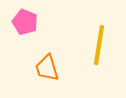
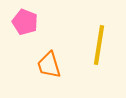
orange trapezoid: moved 2 px right, 3 px up
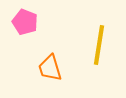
orange trapezoid: moved 1 px right, 3 px down
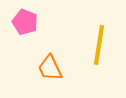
orange trapezoid: rotated 8 degrees counterclockwise
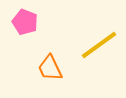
yellow line: rotated 45 degrees clockwise
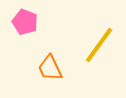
yellow line: rotated 18 degrees counterclockwise
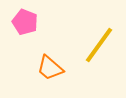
orange trapezoid: rotated 24 degrees counterclockwise
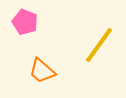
orange trapezoid: moved 8 px left, 3 px down
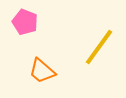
yellow line: moved 2 px down
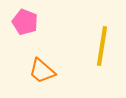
yellow line: moved 3 px right, 1 px up; rotated 27 degrees counterclockwise
